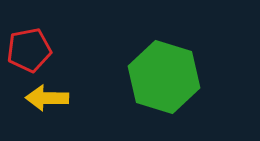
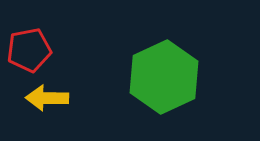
green hexagon: rotated 18 degrees clockwise
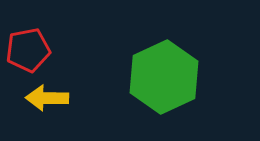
red pentagon: moved 1 px left
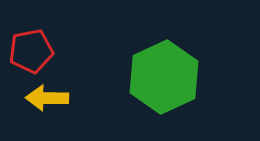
red pentagon: moved 3 px right, 1 px down
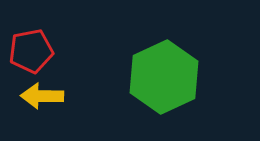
yellow arrow: moved 5 px left, 2 px up
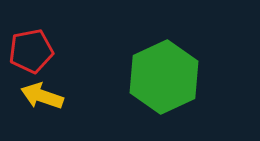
yellow arrow: rotated 18 degrees clockwise
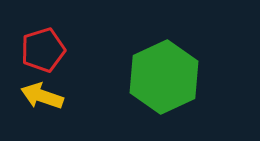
red pentagon: moved 12 px right, 1 px up; rotated 6 degrees counterclockwise
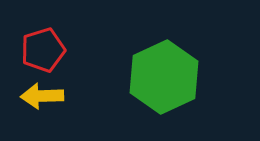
yellow arrow: rotated 21 degrees counterclockwise
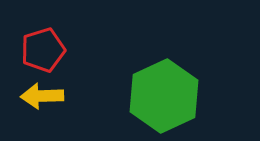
green hexagon: moved 19 px down
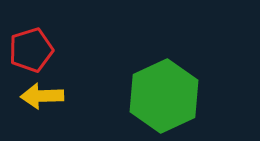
red pentagon: moved 12 px left
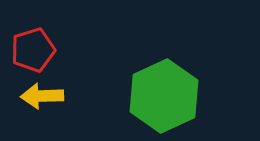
red pentagon: moved 2 px right
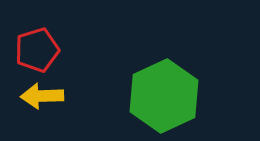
red pentagon: moved 4 px right
